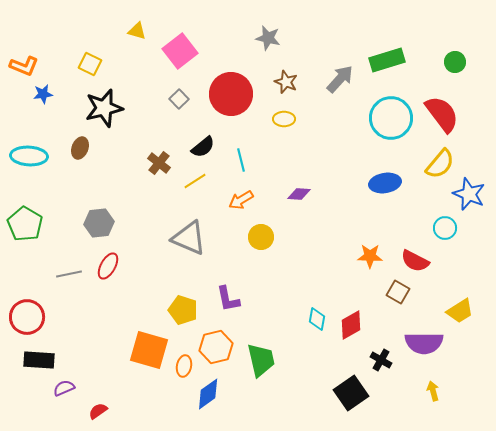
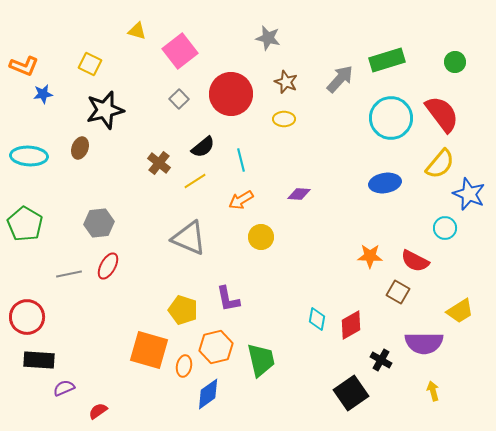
black star at (104, 108): moved 1 px right, 2 px down
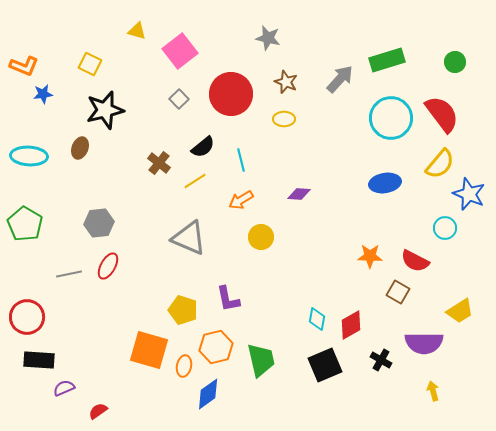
black square at (351, 393): moved 26 px left, 28 px up; rotated 12 degrees clockwise
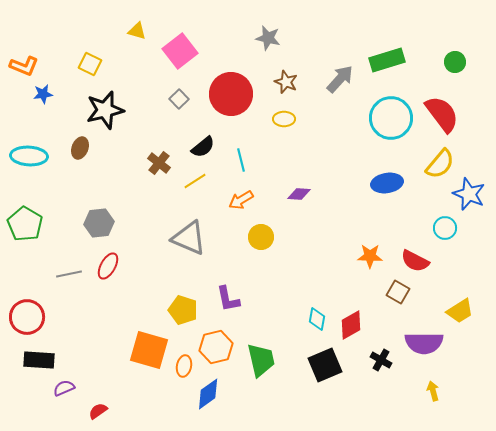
blue ellipse at (385, 183): moved 2 px right
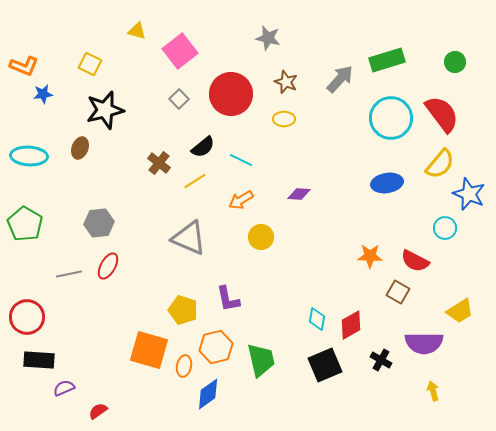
cyan line at (241, 160): rotated 50 degrees counterclockwise
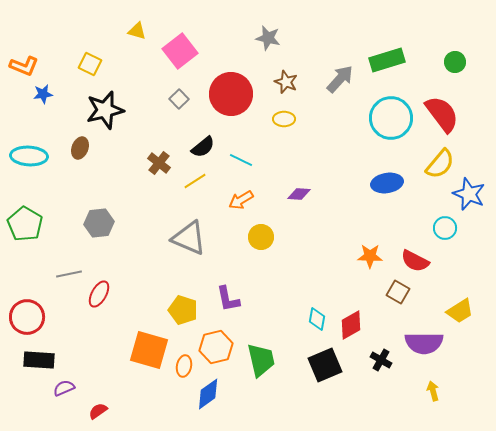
red ellipse at (108, 266): moved 9 px left, 28 px down
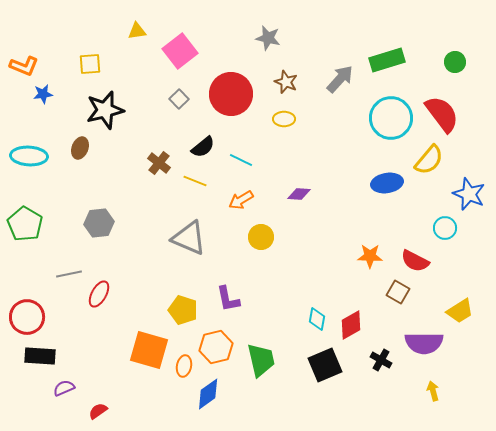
yellow triangle at (137, 31): rotated 24 degrees counterclockwise
yellow square at (90, 64): rotated 30 degrees counterclockwise
yellow semicircle at (440, 164): moved 11 px left, 4 px up
yellow line at (195, 181): rotated 55 degrees clockwise
black rectangle at (39, 360): moved 1 px right, 4 px up
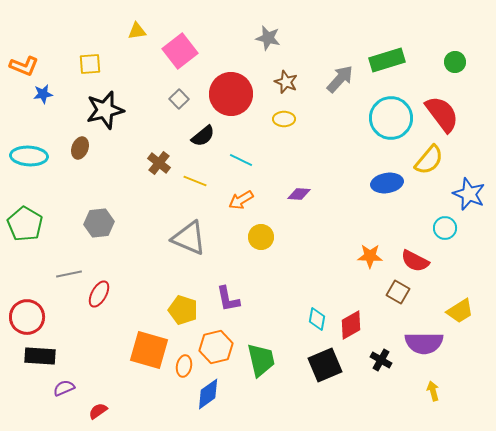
black semicircle at (203, 147): moved 11 px up
